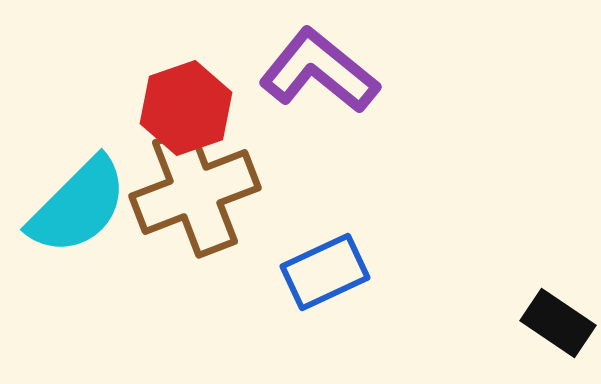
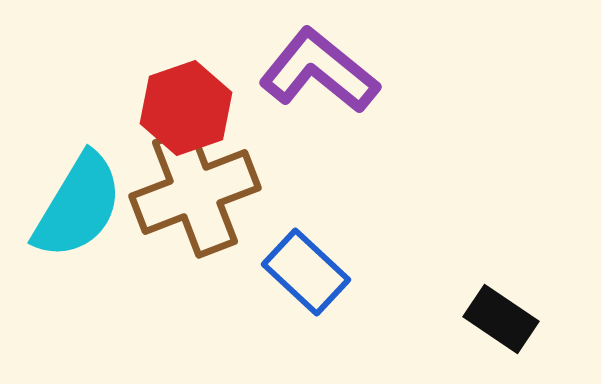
cyan semicircle: rotated 14 degrees counterclockwise
blue rectangle: moved 19 px left; rotated 68 degrees clockwise
black rectangle: moved 57 px left, 4 px up
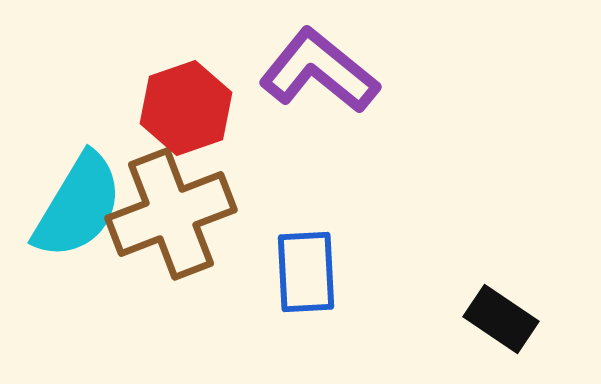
brown cross: moved 24 px left, 22 px down
blue rectangle: rotated 44 degrees clockwise
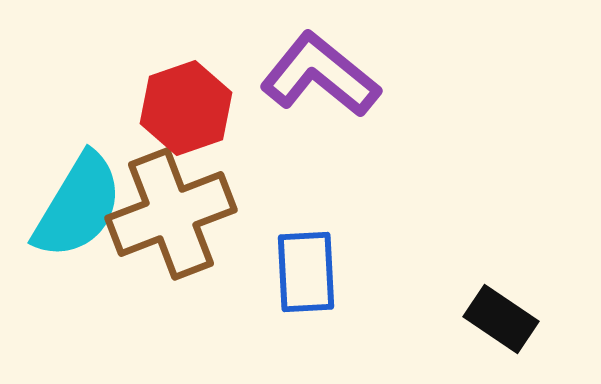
purple L-shape: moved 1 px right, 4 px down
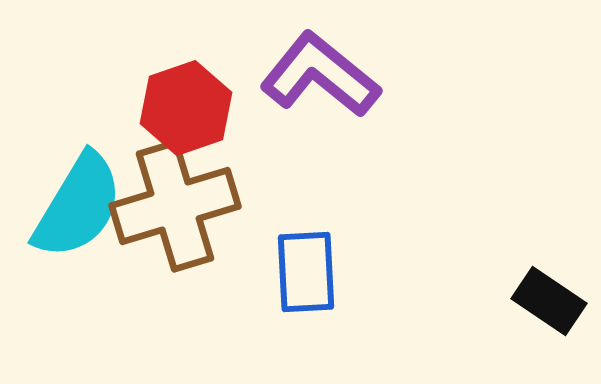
brown cross: moved 4 px right, 8 px up; rotated 4 degrees clockwise
black rectangle: moved 48 px right, 18 px up
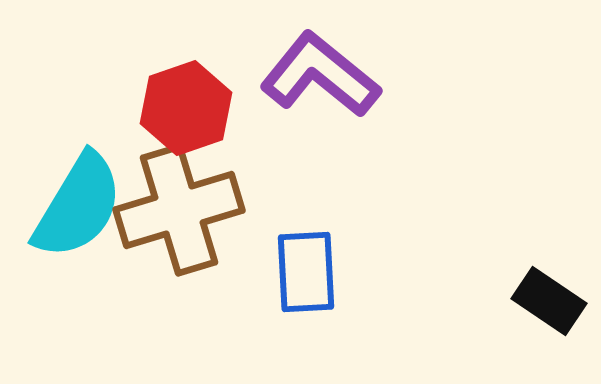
brown cross: moved 4 px right, 4 px down
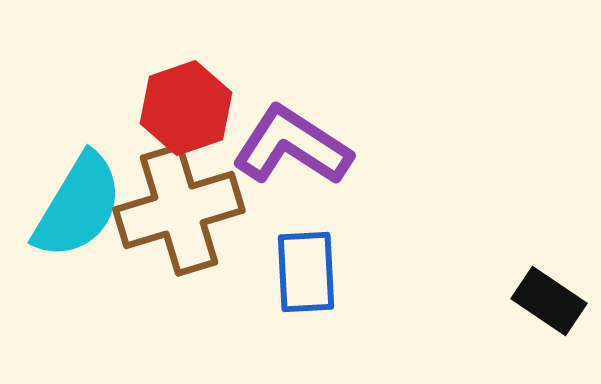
purple L-shape: moved 28 px left, 71 px down; rotated 6 degrees counterclockwise
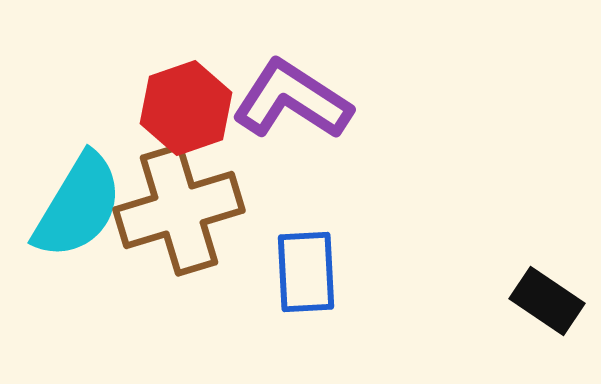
purple L-shape: moved 46 px up
black rectangle: moved 2 px left
